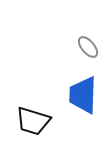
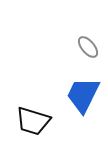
blue trapezoid: rotated 24 degrees clockwise
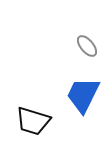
gray ellipse: moved 1 px left, 1 px up
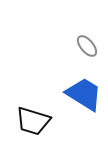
blue trapezoid: moved 1 px right, 1 px up; rotated 96 degrees clockwise
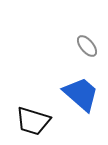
blue trapezoid: moved 3 px left; rotated 9 degrees clockwise
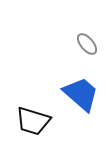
gray ellipse: moved 2 px up
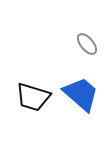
black trapezoid: moved 24 px up
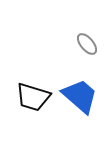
blue trapezoid: moved 1 px left, 2 px down
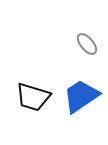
blue trapezoid: moved 1 px right; rotated 75 degrees counterclockwise
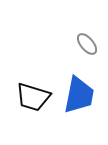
blue trapezoid: moved 2 px left, 1 px up; rotated 135 degrees clockwise
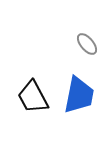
black trapezoid: rotated 45 degrees clockwise
